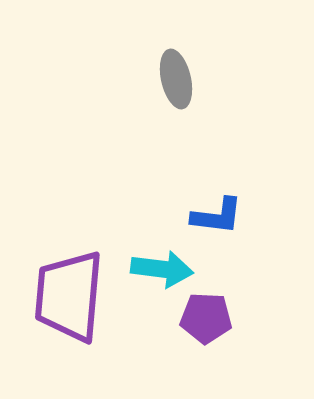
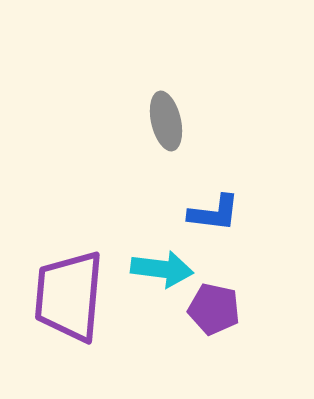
gray ellipse: moved 10 px left, 42 px down
blue L-shape: moved 3 px left, 3 px up
purple pentagon: moved 8 px right, 9 px up; rotated 9 degrees clockwise
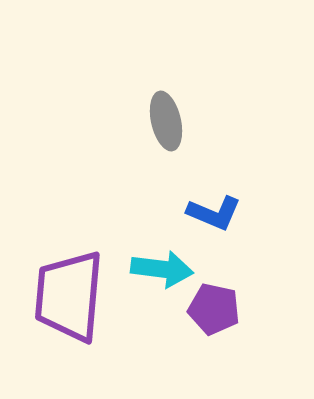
blue L-shape: rotated 16 degrees clockwise
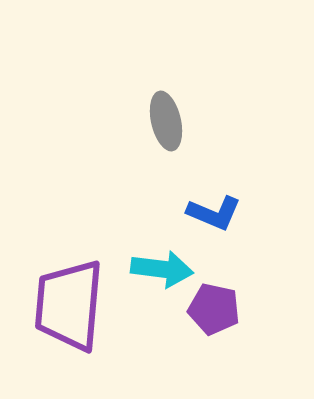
purple trapezoid: moved 9 px down
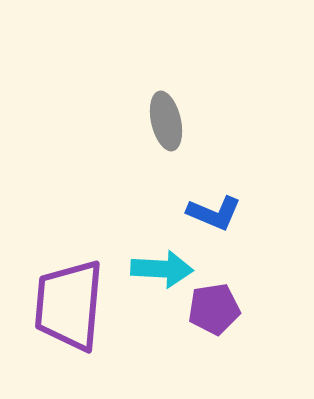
cyan arrow: rotated 4 degrees counterclockwise
purple pentagon: rotated 21 degrees counterclockwise
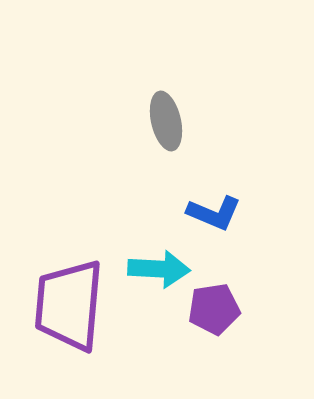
cyan arrow: moved 3 px left
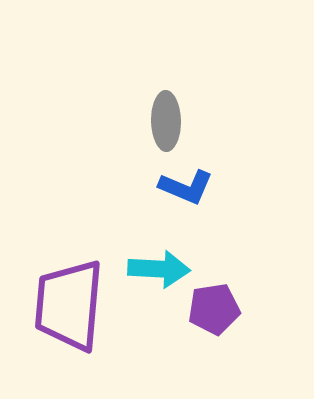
gray ellipse: rotated 12 degrees clockwise
blue L-shape: moved 28 px left, 26 px up
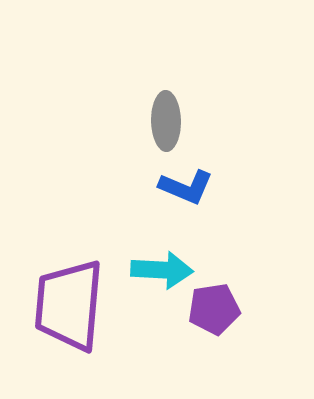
cyan arrow: moved 3 px right, 1 px down
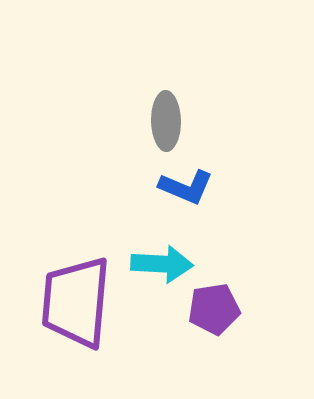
cyan arrow: moved 6 px up
purple trapezoid: moved 7 px right, 3 px up
